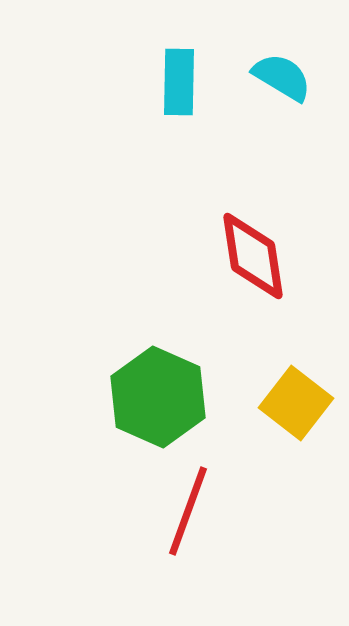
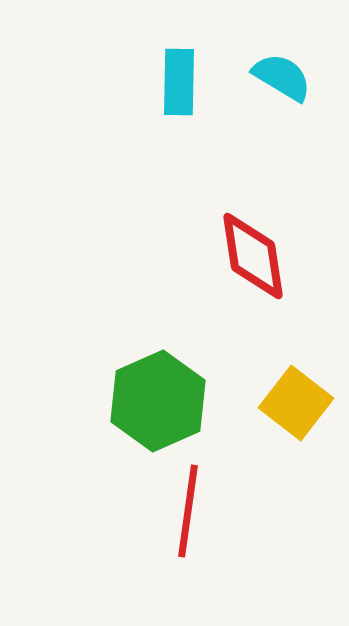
green hexagon: moved 4 px down; rotated 12 degrees clockwise
red line: rotated 12 degrees counterclockwise
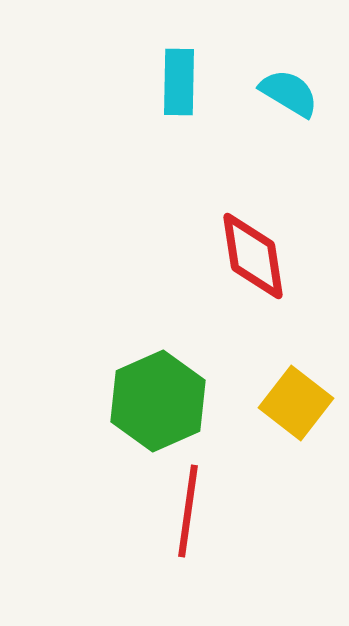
cyan semicircle: moved 7 px right, 16 px down
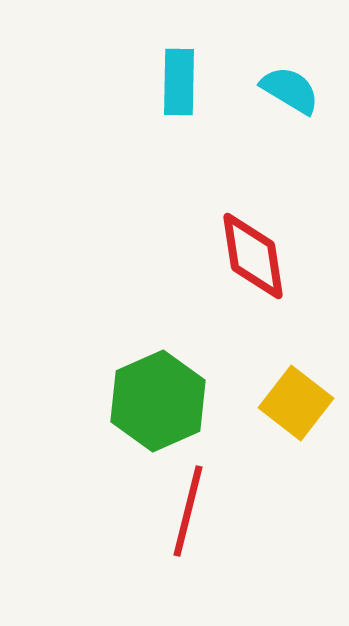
cyan semicircle: moved 1 px right, 3 px up
red line: rotated 6 degrees clockwise
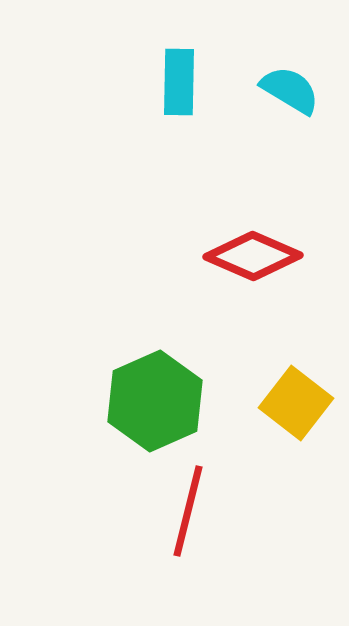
red diamond: rotated 58 degrees counterclockwise
green hexagon: moved 3 px left
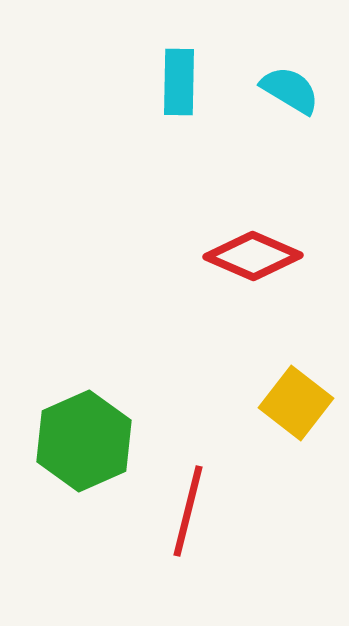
green hexagon: moved 71 px left, 40 px down
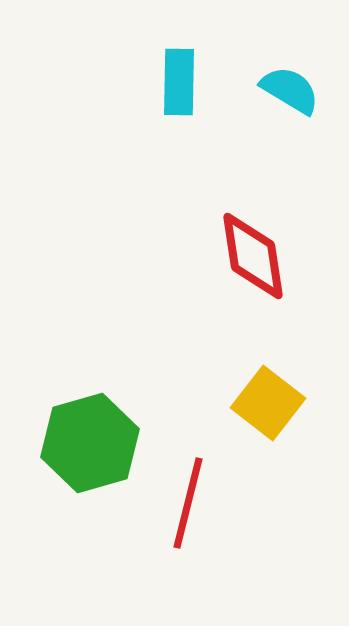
red diamond: rotated 58 degrees clockwise
yellow square: moved 28 px left
green hexagon: moved 6 px right, 2 px down; rotated 8 degrees clockwise
red line: moved 8 px up
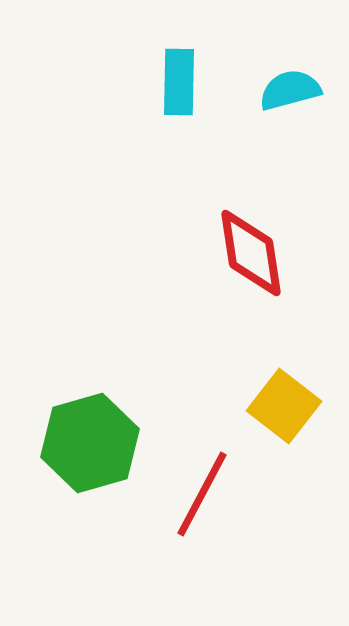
cyan semicircle: rotated 46 degrees counterclockwise
red diamond: moved 2 px left, 3 px up
yellow square: moved 16 px right, 3 px down
red line: moved 14 px right, 9 px up; rotated 14 degrees clockwise
